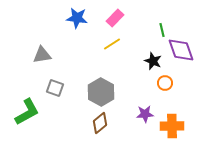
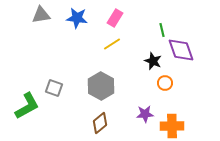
pink rectangle: rotated 12 degrees counterclockwise
gray triangle: moved 1 px left, 40 px up
gray square: moved 1 px left
gray hexagon: moved 6 px up
green L-shape: moved 6 px up
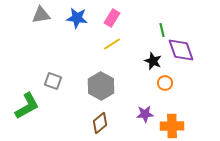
pink rectangle: moved 3 px left
gray square: moved 1 px left, 7 px up
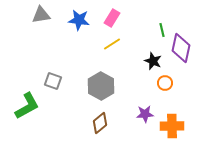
blue star: moved 2 px right, 2 px down
purple diamond: moved 2 px up; rotated 32 degrees clockwise
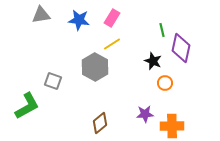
gray hexagon: moved 6 px left, 19 px up
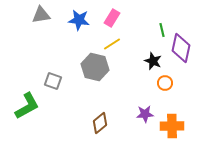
gray hexagon: rotated 16 degrees counterclockwise
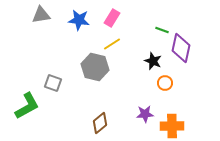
green line: rotated 56 degrees counterclockwise
gray square: moved 2 px down
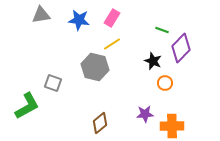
purple diamond: rotated 32 degrees clockwise
